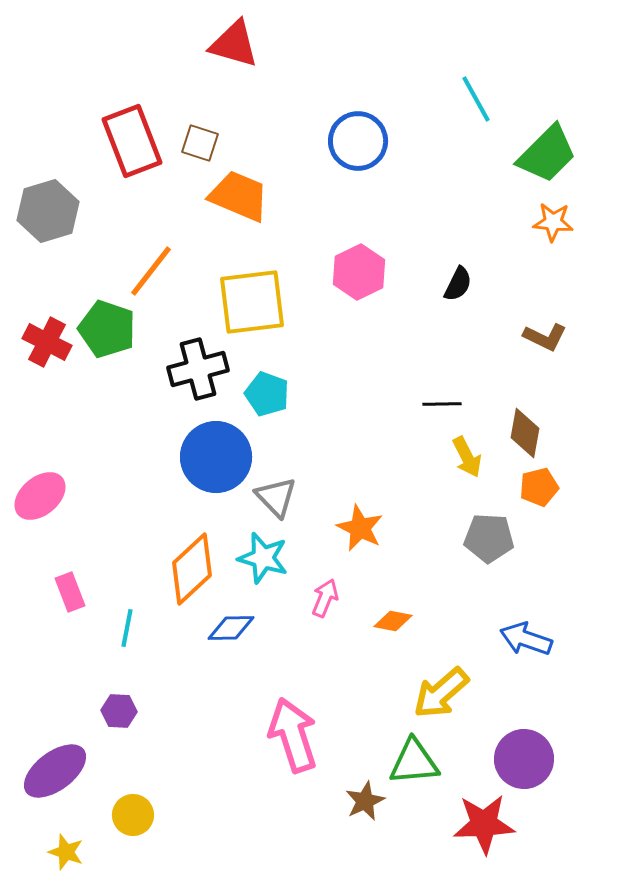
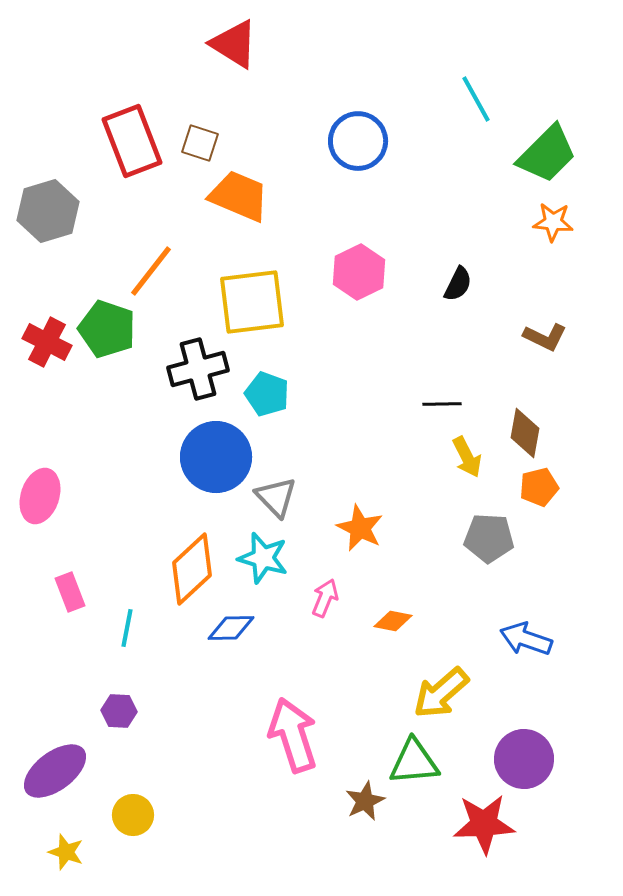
red triangle at (234, 44): rotated 16 degrees clockwise
pink ellipse at (40, 496): rotated 32 degrees counterclockwise
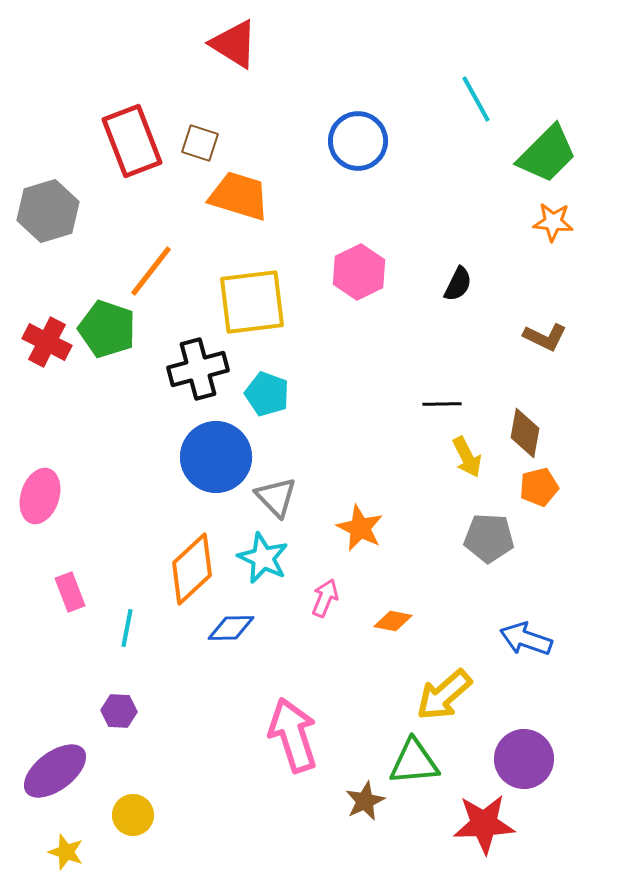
orange trapezoid at (239, 196): rotated 6 degrees counterclockwise
cyan star at (263, 558): rotated 9 degrees clockwise
yellow arrow at (441, 693): moved 3 px right, 2 px down
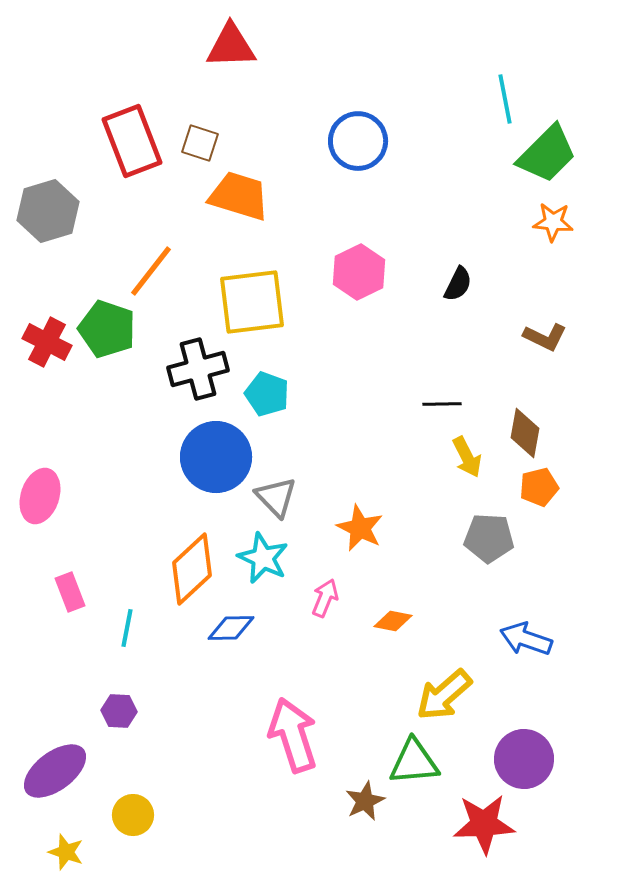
red triangle at (234, 44): moved 3 px left, 2 px down; rotated 34 degrees counterclockwise
cyan line at (476, 99): moved 29 px right; rotated 18 degrees clockwise
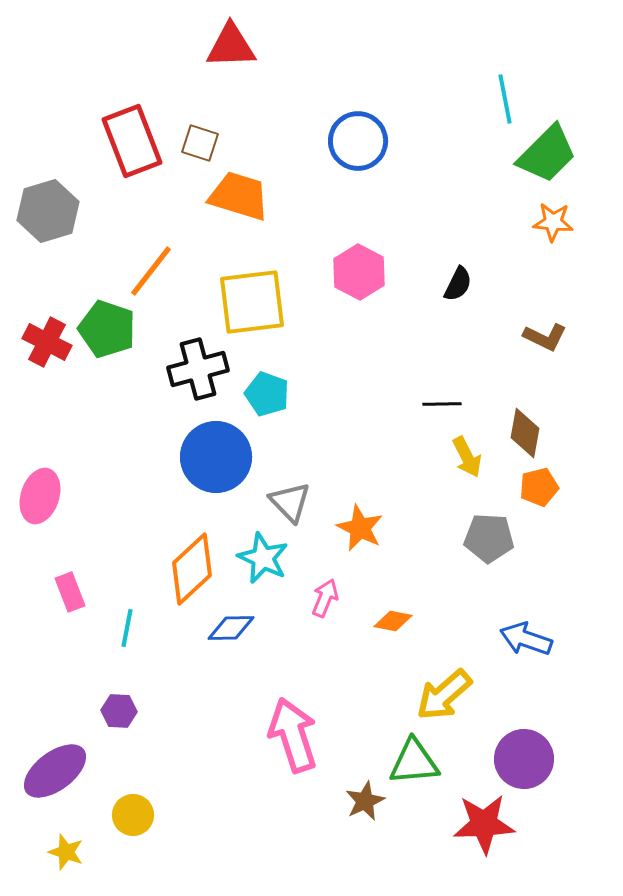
pink hexagon at (359, 272): rotated 6 degrees counterclockwise
gray triangle at (276, 497): moved 14 px right, 5 px down
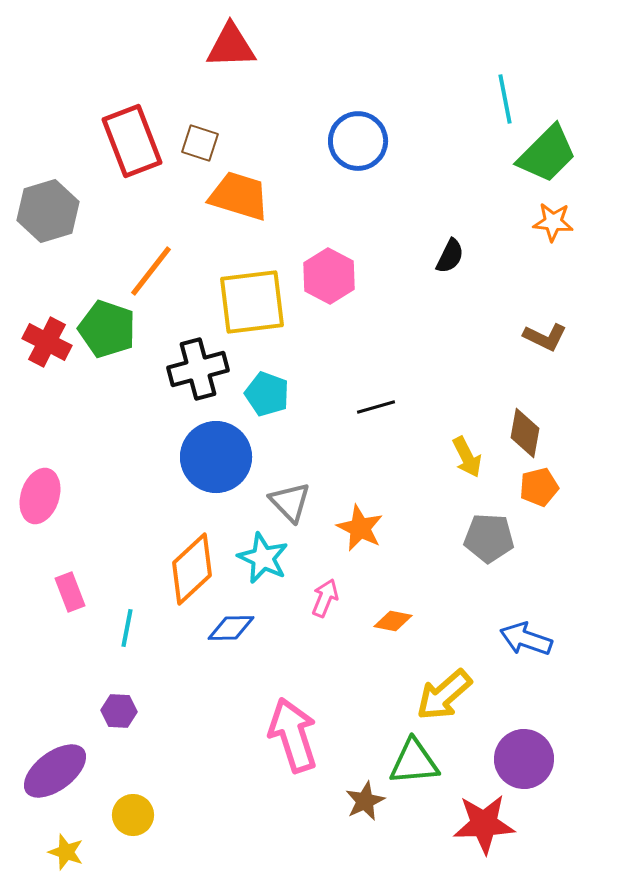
pink hexagon at (359, 272): moved 30 px left, 4 px down
black semicircle at (458, 284): moved 8 px left, 28 px up
black line at (442, 404): moved 66 px left, 3 px down; rotated 15 degrees counterclockwise
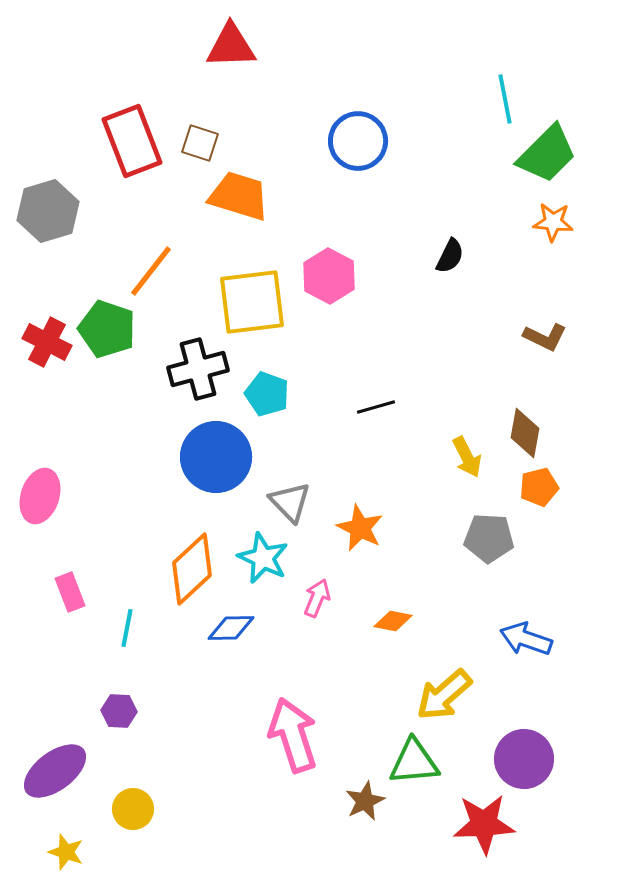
pink arrow at (325, 598): moved 8 px left
yellow circle at (133, 815): moved 6 px up
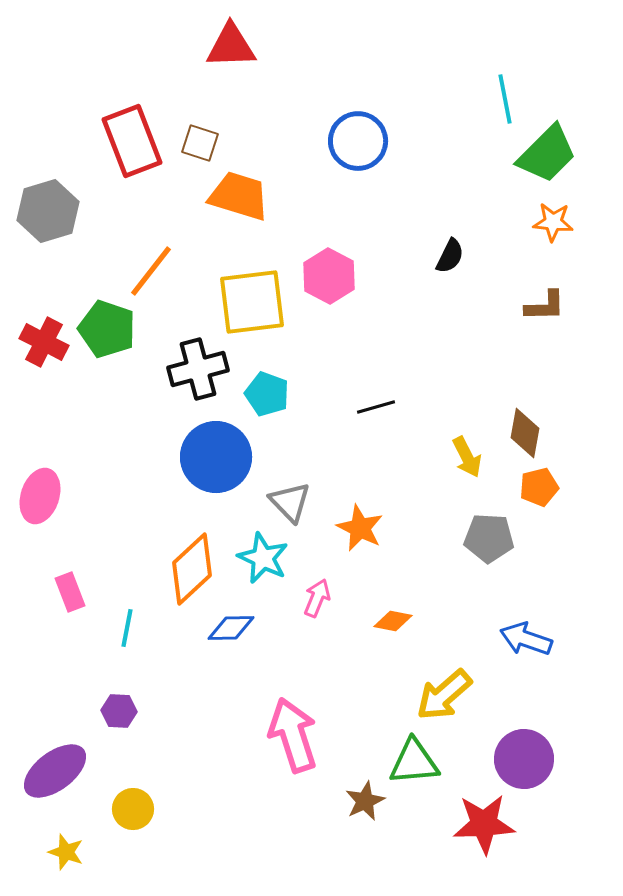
brown L-shape at (545, 337): moved 31 px up; rotated 27 degrees counterclockwise
red cross at (47, 342): moved 3 px left
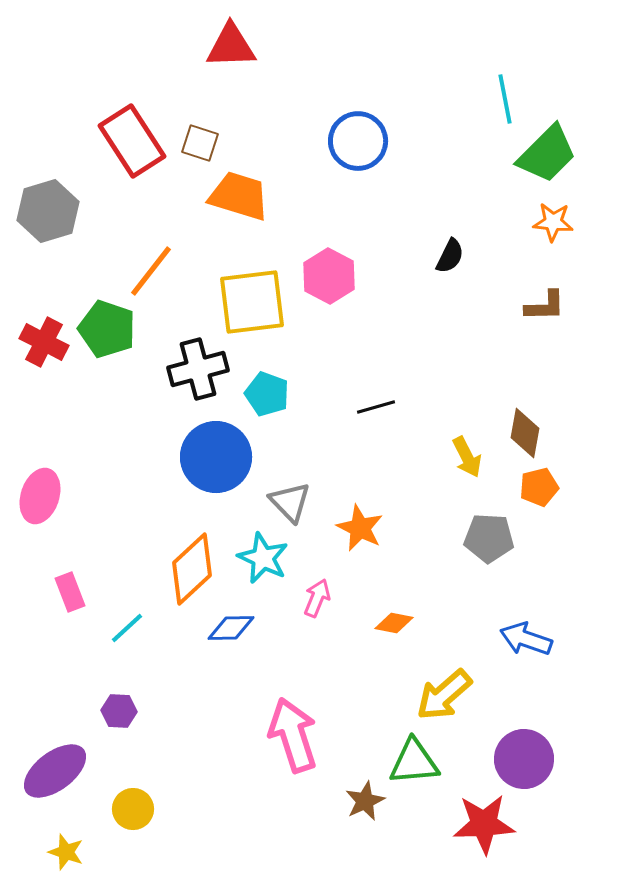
red rectangle at (132, 141): rotated 12 degrees counterclockwise
orange diamond at (393, 621): moved 1 px right, 2 px down
cyan line at (127, 628): rotated 36 degrees clockwise
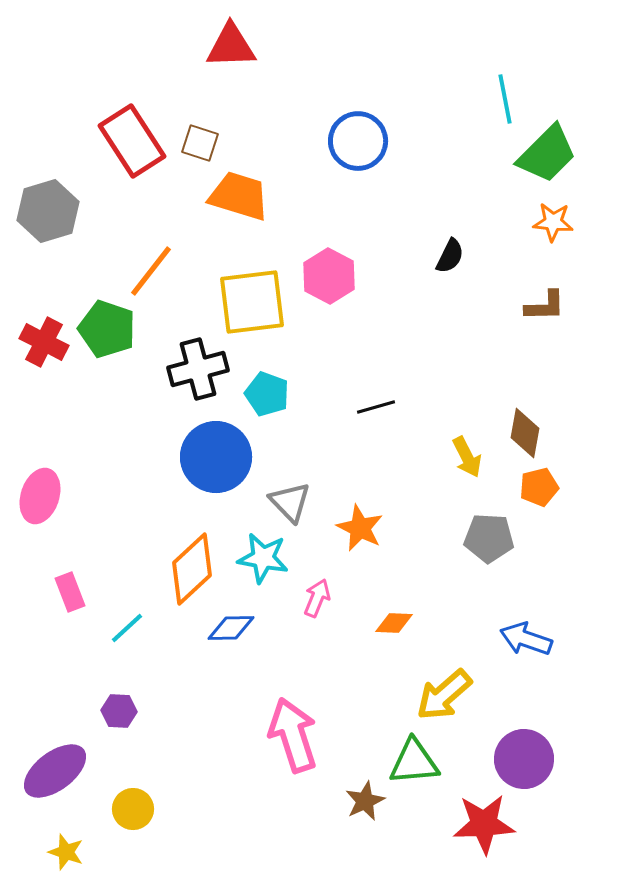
cyan star at (263, 558): rotated 15 degrees counterclockwise
orange diamond at (394, 623): rotated 9 degrees counterclockwise
